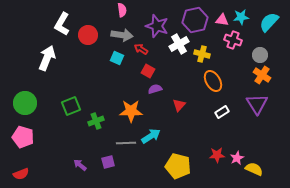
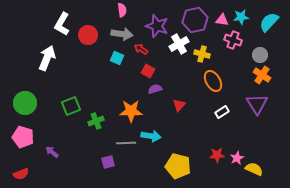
gray arrow: moved 1 px up
cyan arrow: rotated 42 degrees clockwise
purple arrow: moved 28 px left, 13 px up
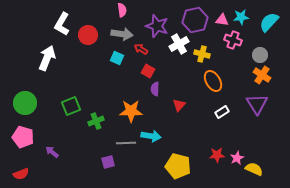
purple semicircle: rotated 72 degrees counterclockwise
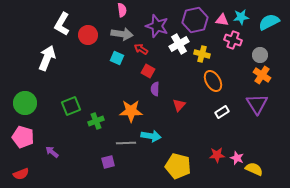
cyan semicircle: rotated 20 degrees clockwise
pink star: rotated 24 degrees counterclockwise
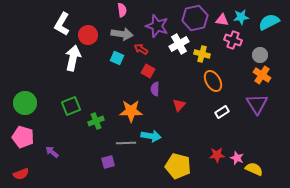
purple hexagon: moved 2 px up
white arrow: moved 26 px right; rotated 10 degrees counterclockwise
